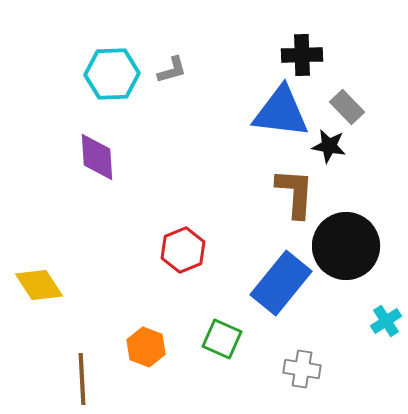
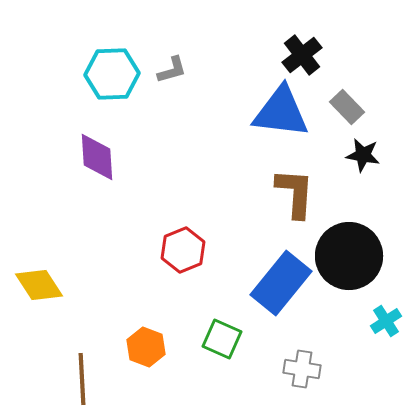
black cross: rotated 36 degrees counterclockwise
black star: moved 34 px right, 9 px down
black circle: moved 3 px right, 10 px down
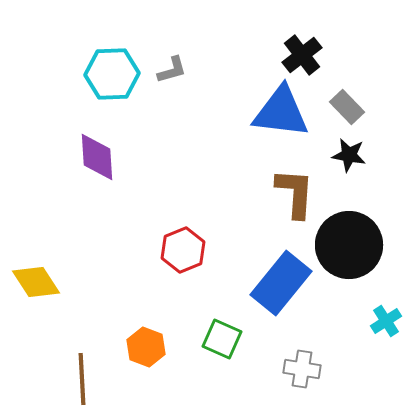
black star: moved 14 px left
black circle: moved 11 px up
yellow diamond: moved 3 px left, 3 px up
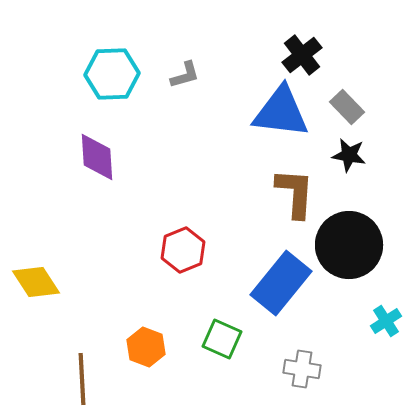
gray L-shape: moved 13 px right, 5 px down
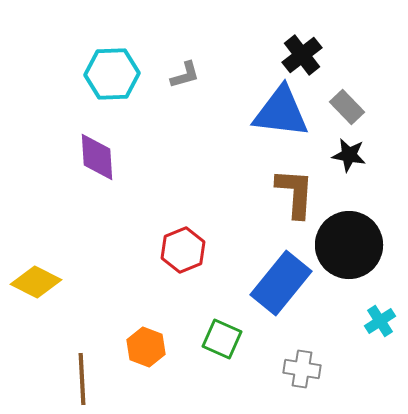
yellow diamond: rotated 30 degrees counterclockwise
cyan cross: moved 6 px left
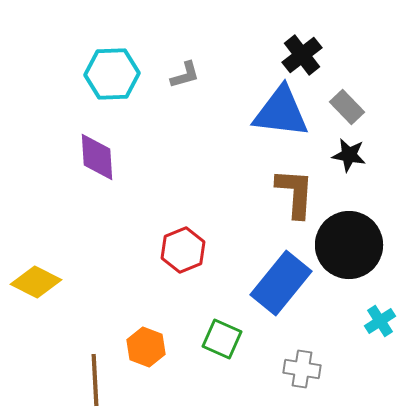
brown line: moved 13 px right, 1 px down
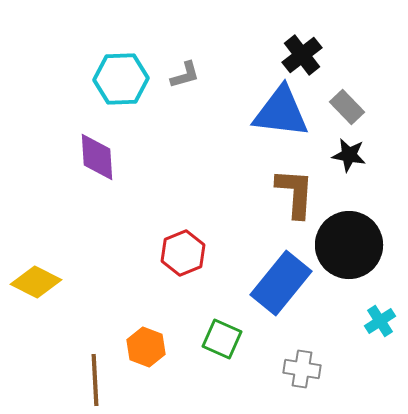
cyan hexagon: moved 9 px right, 5 px down
red hexagon: moved 3 px down
